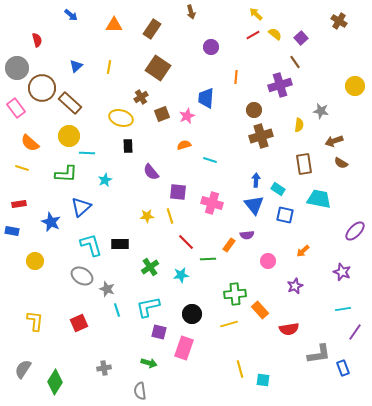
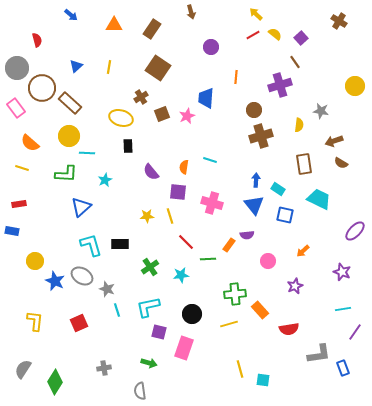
orange semicircle at (184, 145): moved 22 px down; rotated 64 degrees counterclockwise
cyan trapezoid at (319, 199): rotated 15 degrees clockwise
blue star at (51, 222): moved 4 px right, 59 px down
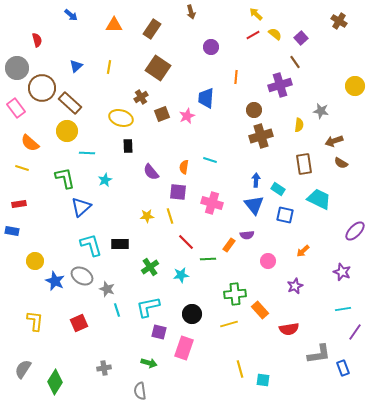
yellow circle at (69, 136): moved 2 px left, 5 px up
green L-shape at (66, 174): moved 1 px left, 4 px down; rotated 105 degrees counterclockwise
